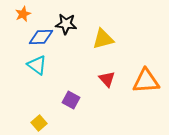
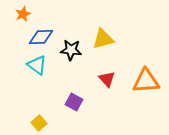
black star: moved 5 px right, 26 px down
purple square: moved 3 px right, 2 px down
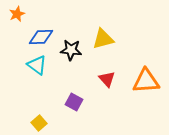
orange star: moved 6 px left
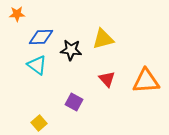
orange star: rotated 21 degrees clockwise
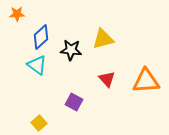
blue diamond: rotated 40 degrees counterclockwise
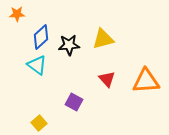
black star: moved 2 px left, 5 px up; rotated 10 degrees counterclockwise
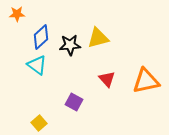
yellow triangle: moved 5 px left, 1 px up
black star: moved 1 px right
orange triangle: rotated 8 degrees counterclockwise
